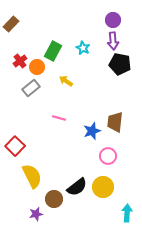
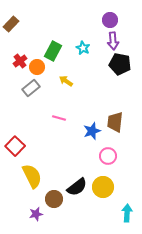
purple circle: moved 3 px left
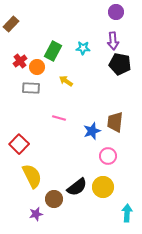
purple circle: moved 6 px right, 8 px up
cyan star: rotated 24 degrees counterclockwise
gray rectangle: rotated 42 degrees clockwise
red square: moved 4 px right, 2 px up
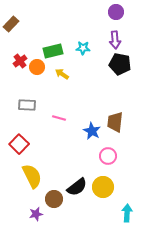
purple arrow: moved 2 px right, 1 px up
green rectangle: rotated 48 degrees clockwise
yellow arrow: moved 4 px left, 7 px up
gray rectangle: moved 4 px left, 17 px down
blue star: rotated 24 degrees counterclockwise
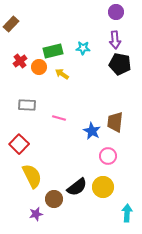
orange circle: moved 2 px right
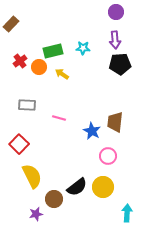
black pentagon: rotated 15 degrees counterclockwise
